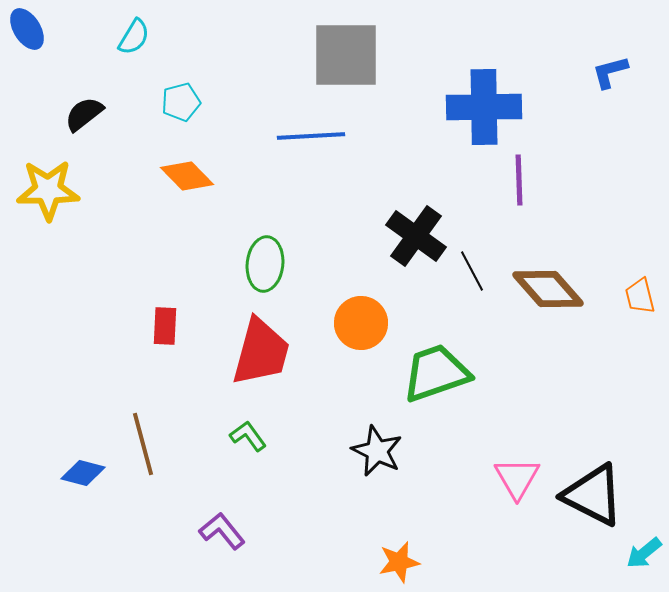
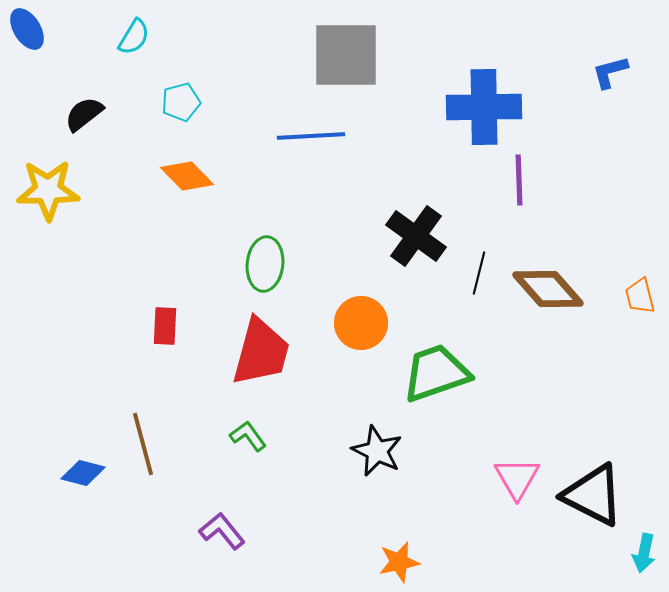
black line: moved 7 px right, 2 px down; rotated 42 degrees clockwise
cyan arrow: rotated 39 degrees counterclockwise
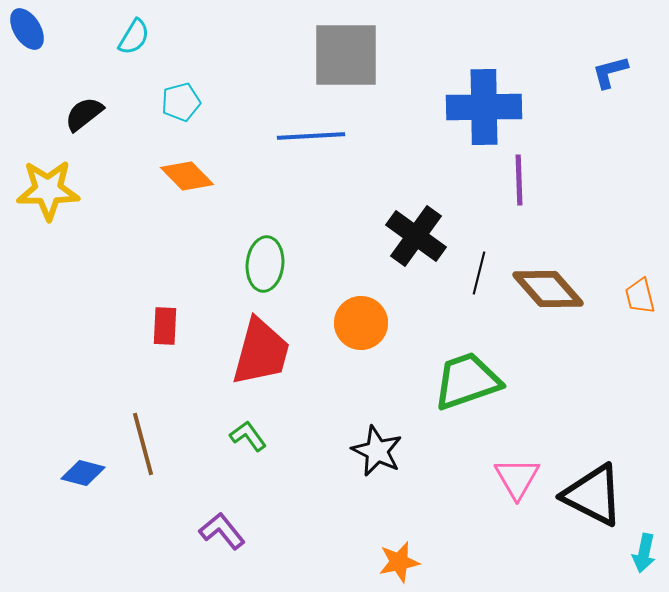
green trapezoid: moved 31 px right, 8 px down
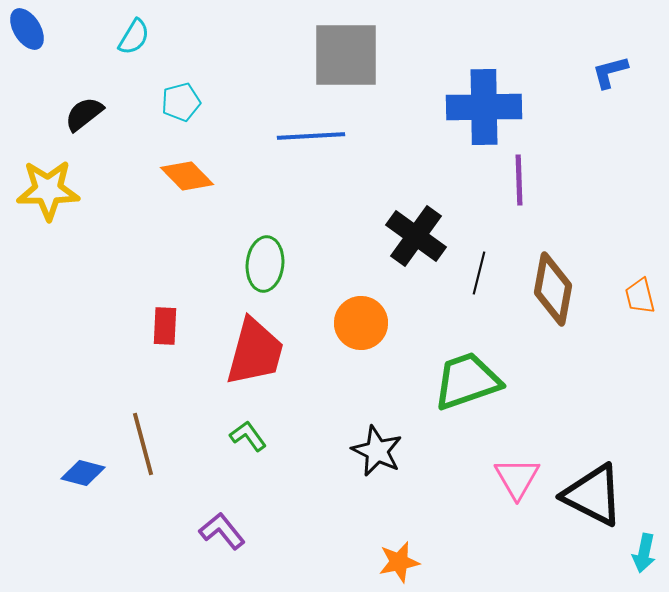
brown diamond: moved 5 px right; rotated 52 degrees clockwise
red trapezoid: moved 6 px left
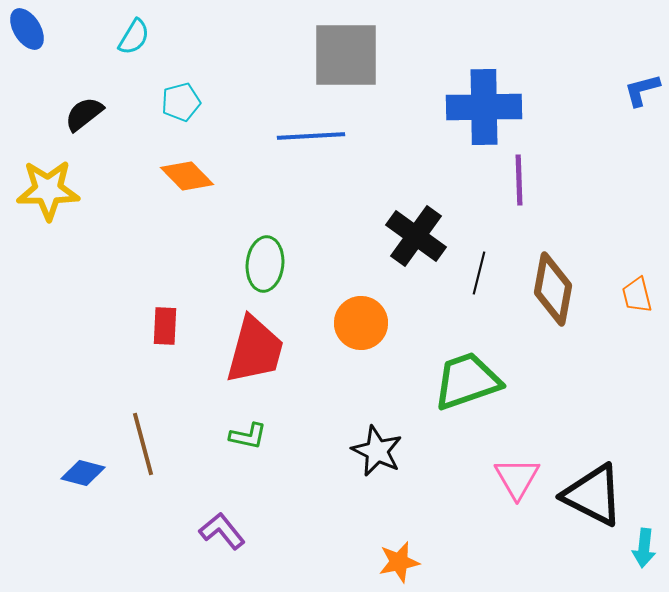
blue L-shape: moved 32 px right, 18 px down
orange trapezoid: moved 3 px left, 1 px up
red trapezoid: moved 2 px up
green L-shape: rotated 138 degrees clockwise
cyan arrow: moved 5 px up; rotated 6 degrees counterclockwise
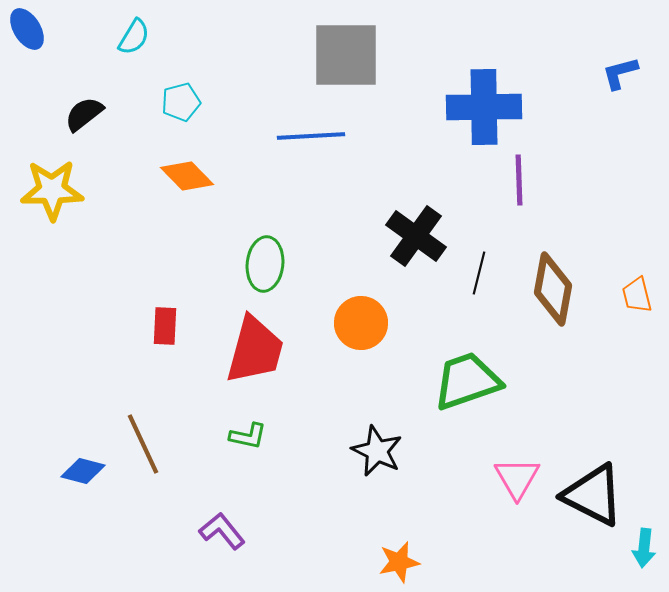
blue L-shape: moved 22 px left, 17 px up
yellow star: moved 4 px right
brown line: rotated 10 degrees counterclockwise
blue diamond: moved 2 px up
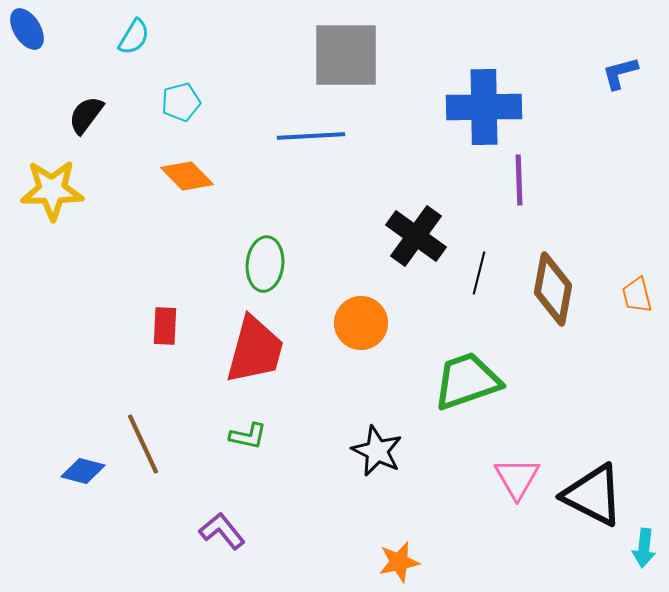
black semicircle: moved 2 px right, 1 px down; rotated 15 degrees counterclockwise
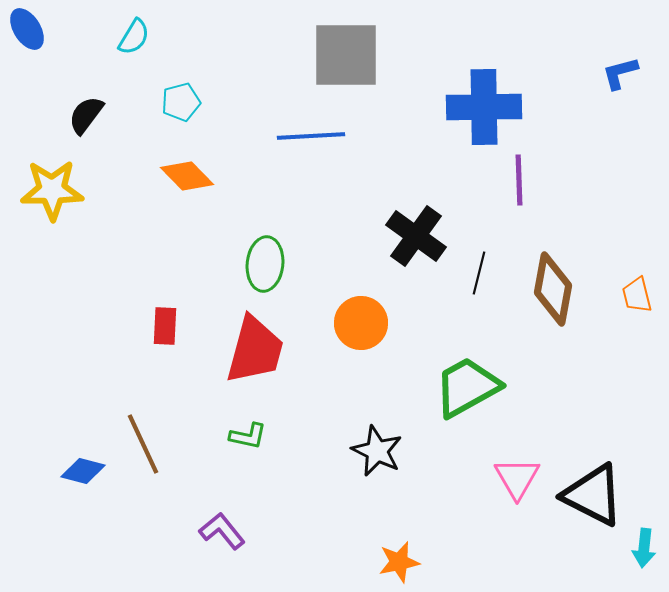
green trapezoid: moved 6 px down; rotated 10 degrees counterclockwise
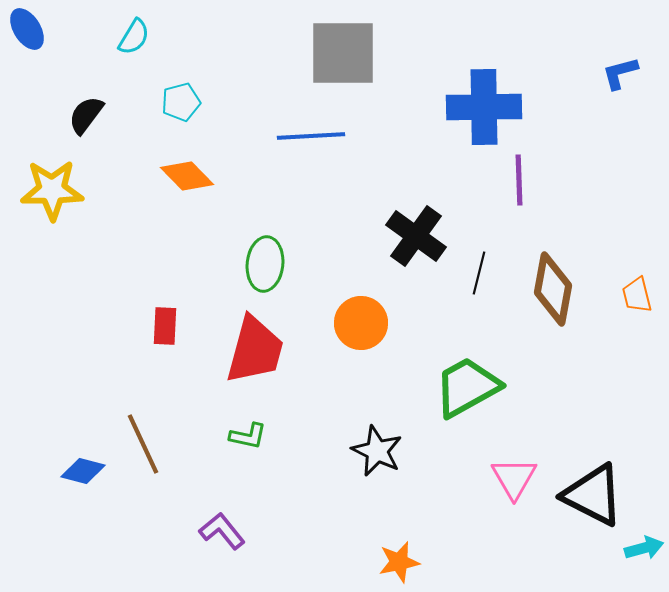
gray square: moved 3 px left, 2 px up
pink triangle: moved 3 px left
cyan arrow: rotated 111 degrees counterclockwise
